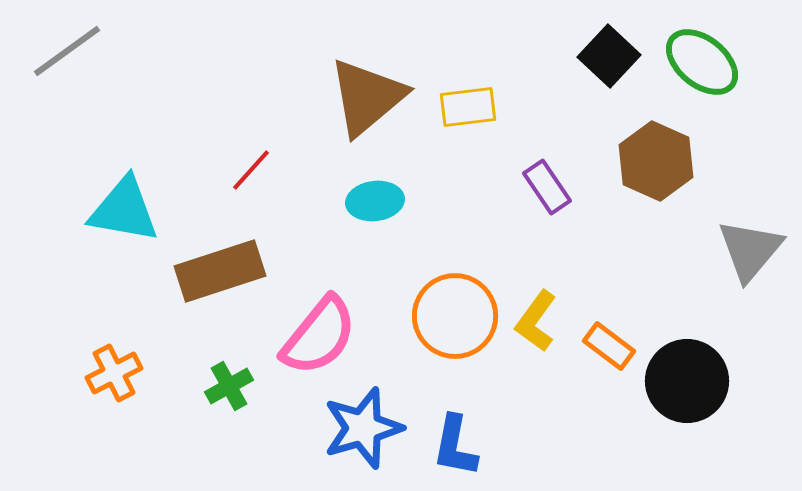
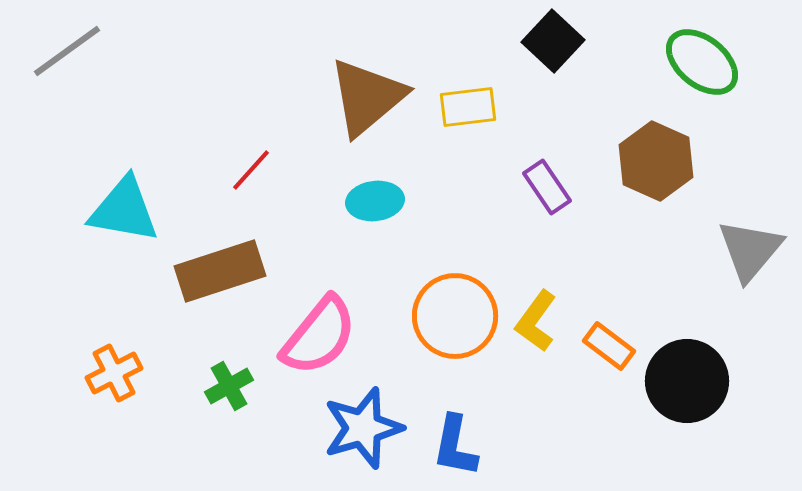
black square: moved 56 px left, 15 px up
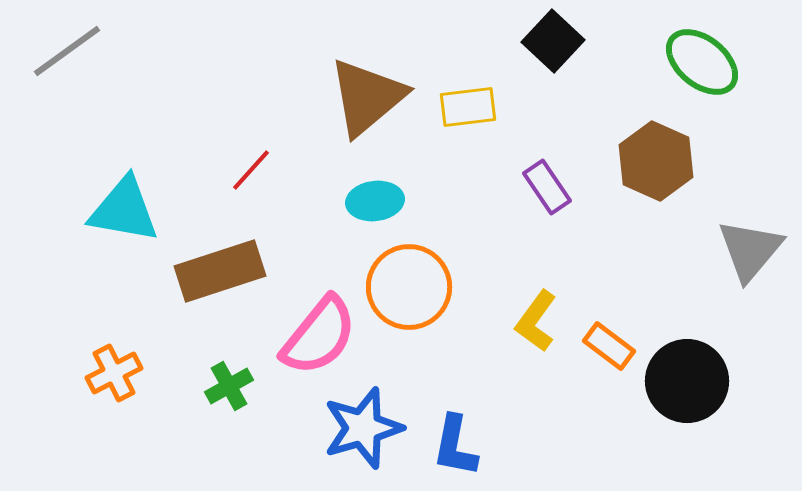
orange circle: moved 46 px left, 29 px up
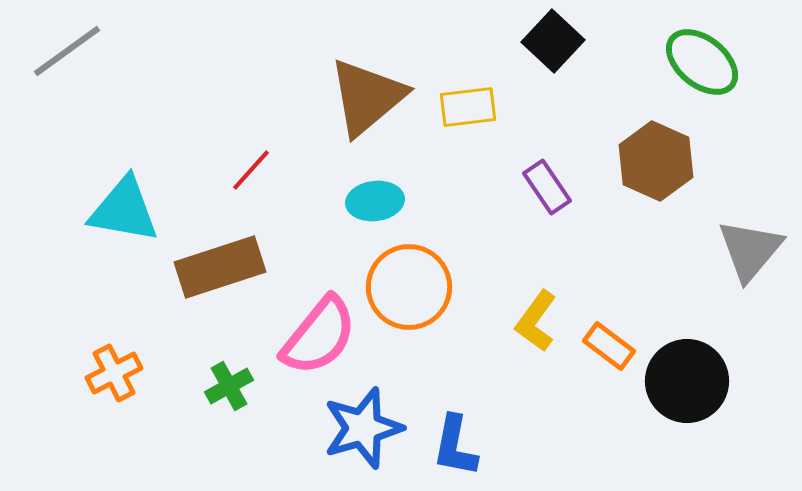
brown rectangle: moved 4 px up
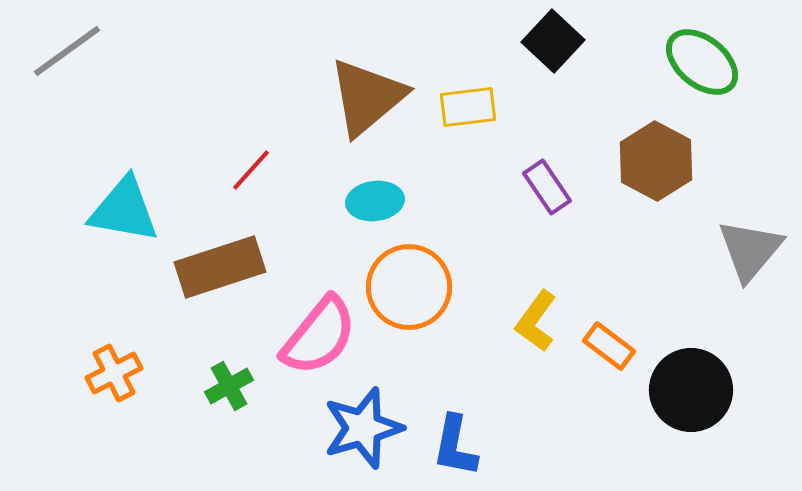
brown hexagon: rotated 4 degrees clockwise
black circle: moved 4 px right, 9 px down
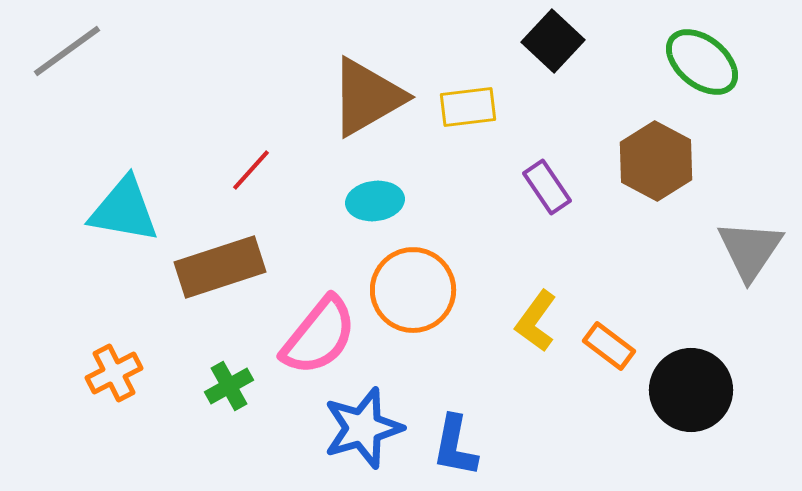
brown triangle: rotated 10 degrees clockwise
gray triangle: rotated 6 degrees counterclockwise
orange circle: moved 4 px right, 3 px down
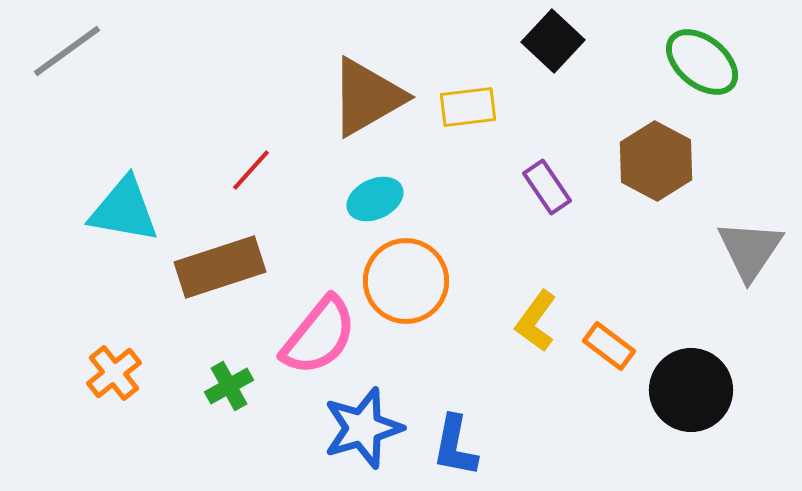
cyan ellipse: moved 2 px up; rotated 18 degrees counterclockwise
orange circle: moved 7 px left, 9 px up
orange cross: rotated 12 degrees counterclockwise
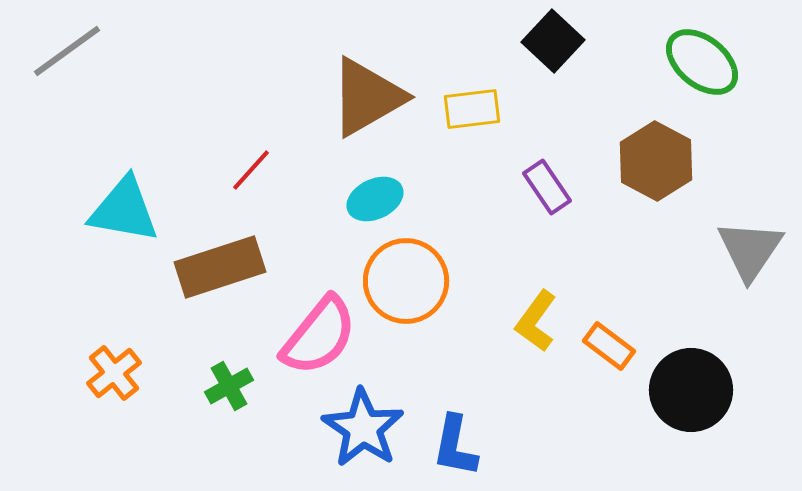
yellow rectangle: moved 4 px right, 2 px down
blue star: rotated 22 degrees counterclockwise
